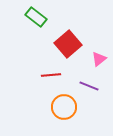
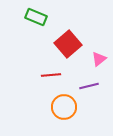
green rectangle: rotated 15 degrees counterclockwise
purple line: rotated 36 degrees counterclockwise
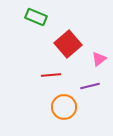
purple line: moved 1 px right
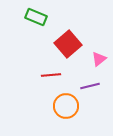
orange circle: moved 2 px right, 1 px up
